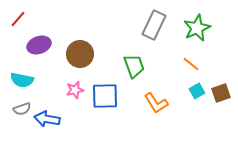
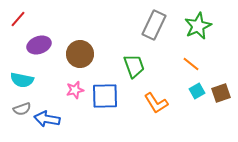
green star: moved 1 px right, 2 px up
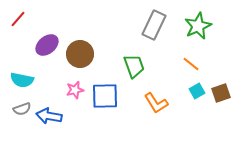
purple ellipse: moved 8 px right; rotated 20 degrees counterclockwise
blue arrow: moved 2 px right, 3 px up
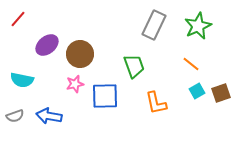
pink star: moved 6 px up
orange L-shape: rotated 20 degrees clockwise
gray semicircle: moved 7 px left, 7 px down
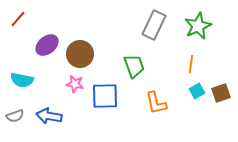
orange line: rotated 60 degrees clockwise
pink star: rotated 24 degrees clockwise
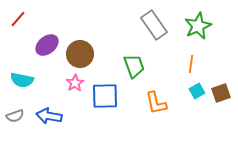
gray rectangle: rotated 60 degrees counterclockwise
pink star: moved 1 px up; rotated 30 degrees clockwise
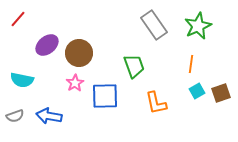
brown circle: moved 1 px left, 1 px up
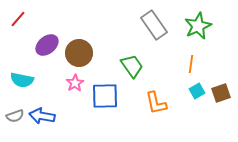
green trapezoid: moved 2 px left; rotated 15 degrees counterclockwise
blue arrow: moved 7 px left
